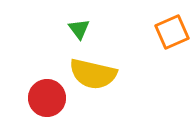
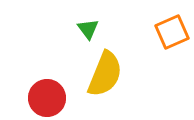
green triangle: moved 9 px right
yellow semicircle: moved 12 px right; rotated 81 degrees counterclockwise
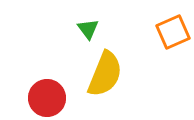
orange square: moved 1 px right
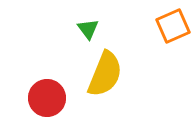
orange square: moved 6 px up
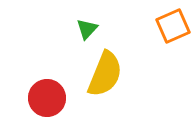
green triangle: moved 1 px left; rotated 20 degrees clockwise
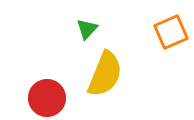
orange square: moved 2 px left, 6 px down
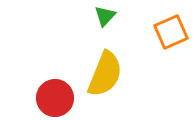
green triangle: moved 18 px right, 13 px up
red circle: moved 8 px right
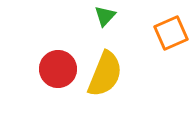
orange square: moved 1 px down
red circle: moved 3 px right, 29 px up
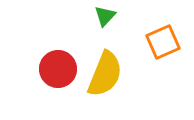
orange square: moved 8 px left, 9 px down
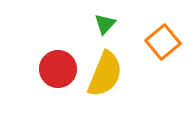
green triangle: moved 8 px down
orange square: rotated 16 degrees counterclockwise
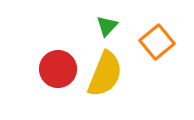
green triangle: moved 2 px right, 2 px down
orange square: moved 6 px left
